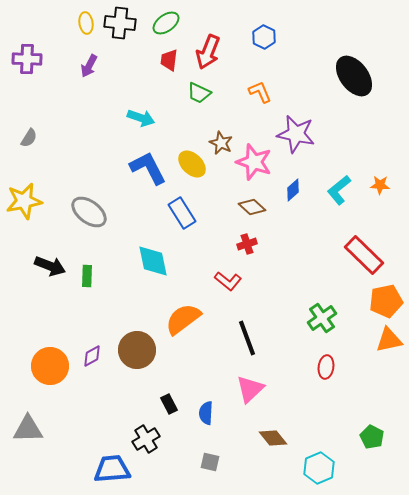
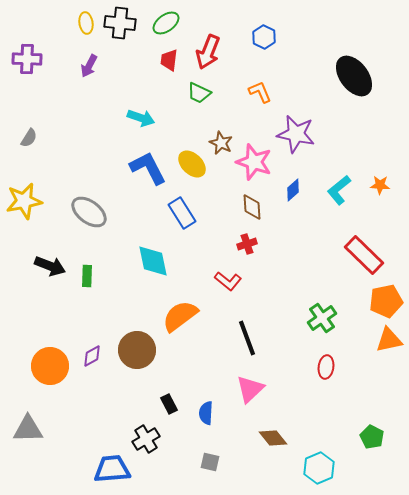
brown diamond at (252, 207): rotated 44 degrees clockwise
orange semicircle at (183, 319): moved 3 px left, 3 px up
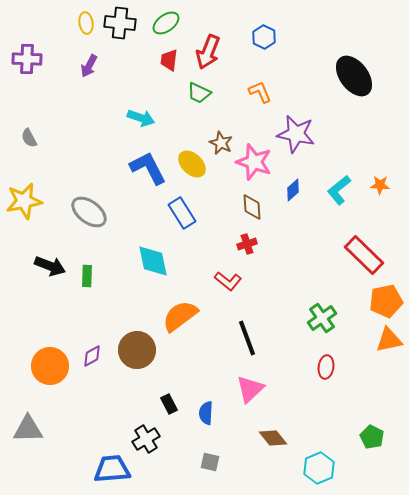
gray semicircle at (29, 138): rotated 120 degrees clockwise
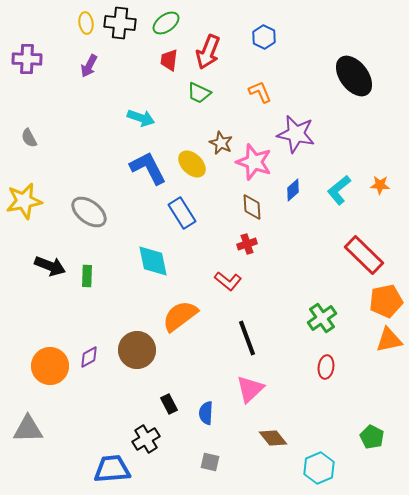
purple diamond at (92, 356): moved 3 px left, 1 px down
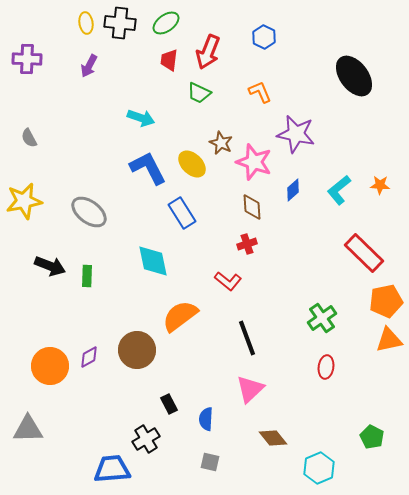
red rectangle at (364, 255): moved 2 px up
blue semicircle at (206, 413): moved 6 px down
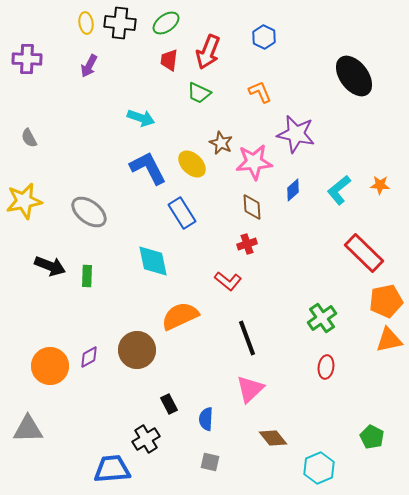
pink star at (254, 162): rotated 24 degrees counterclockwise
orange semicircle at (180, 316): rotated 12 degrees clockwise
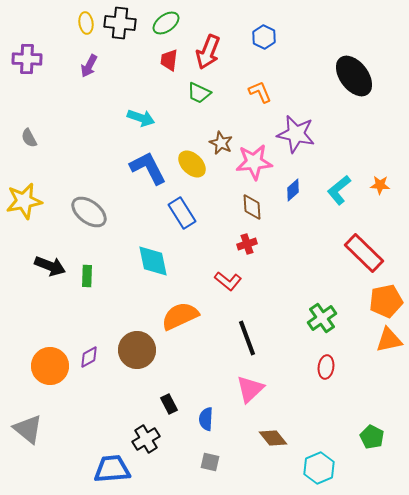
gray triangle at (28, 429): rotated 40 degrees clockwise
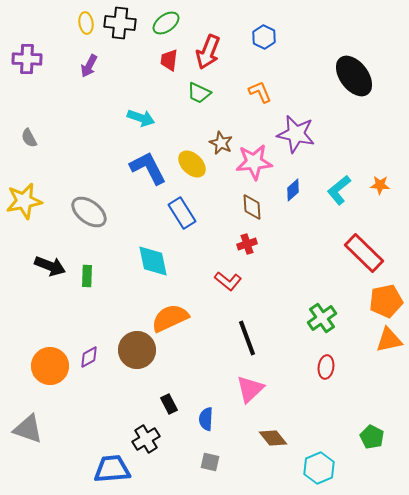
orange semicircle at (180, 316): moved 10 px left, 2 px down
gray triangle at (28, 429): rotated 20 degrees counterclockwise
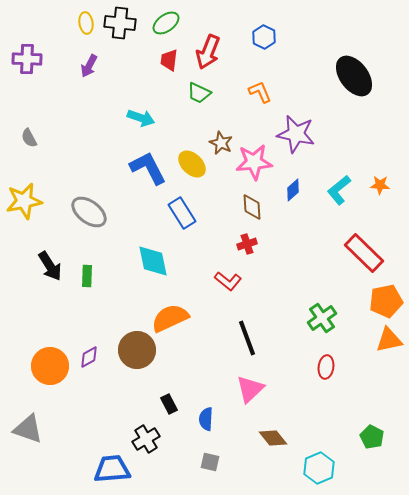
black arrow at (50, 266): rotated 36 degrees clockwise
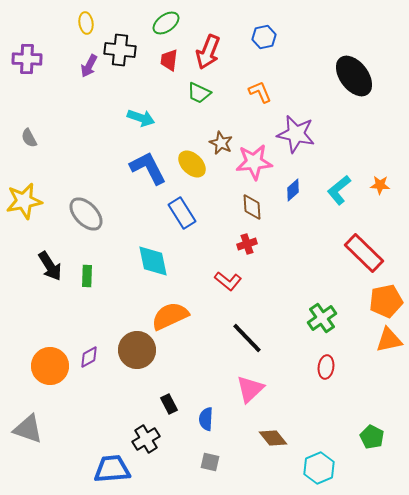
black cross at (120, 23): moved 27 px down
blue hexagon at (264, 37): rotated 20 degrees clockwise
gray ellipse at (89, 212): moved 3 px left, 2 px down; rotated 9 degrees clockwise
orange semicircle at (170, 318): moved 2 px up
black line at (247, 338): rotated 24 degrees counterclockwise
